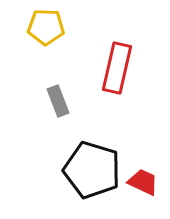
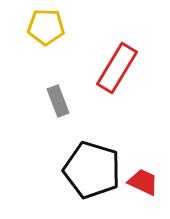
red rectangle: rotated 18 degrees clockwise
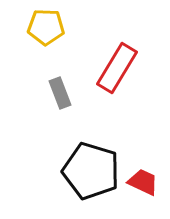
gray rectangle: moved 2 px right, 8 px up
black pentagon: moved 1 px left, 1 px down
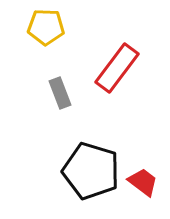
red rectangle: rotated 6 degrees clockwise
red trapezoid: rotated 12 degrees clockwise
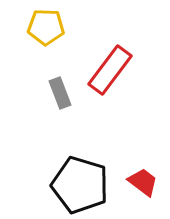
red rectangle: moved 7 px left, 2 px down
black pentagon: moved 11 px left, 14 px down
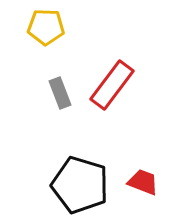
red rectangle: moved 2 px right, 15 px down
red trapezoid: rotated 16 degrees counterclockwise
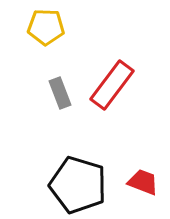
black pentagon: moved 2 px left
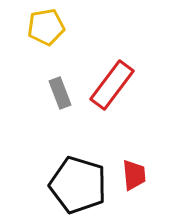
yellow pentagon: rotated 12 degrees counterclockwise
red trapezoid: moved 9 px left, 7 px up; rotated 64 degrees clockwise
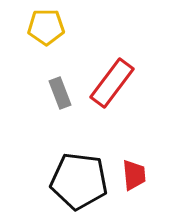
yellow pentagon: rotated 9 degrees clockwise
red rectangle: moved 2 px up
black pentagon: moved 1 px right, 4 px up; rotated 10 degrees counterclockwise
